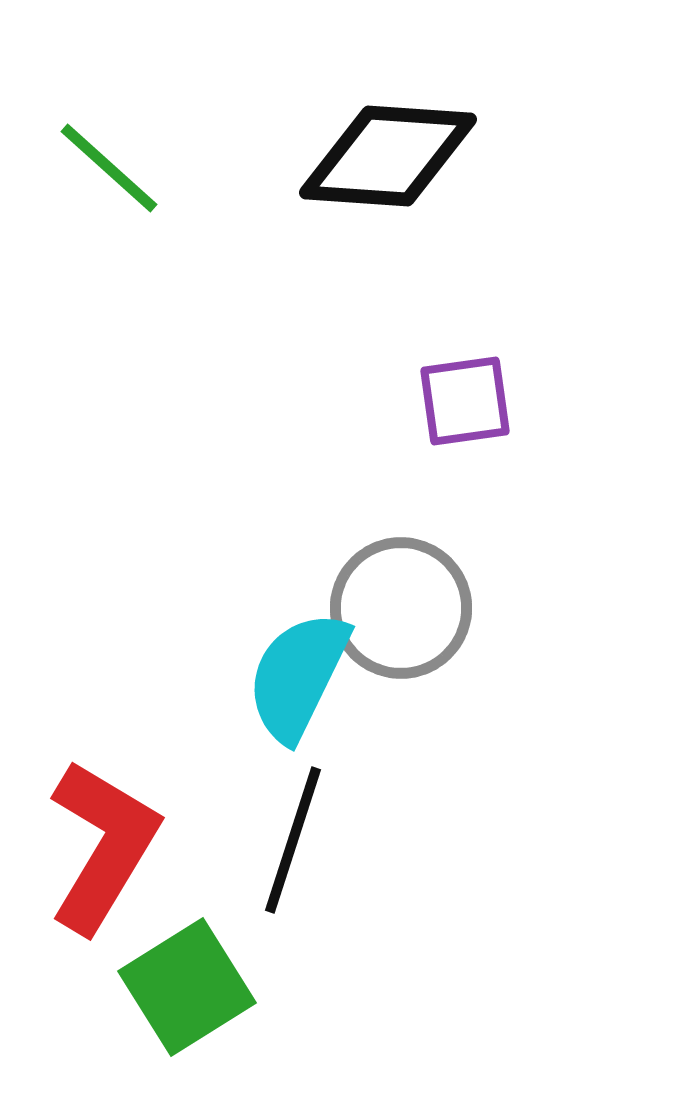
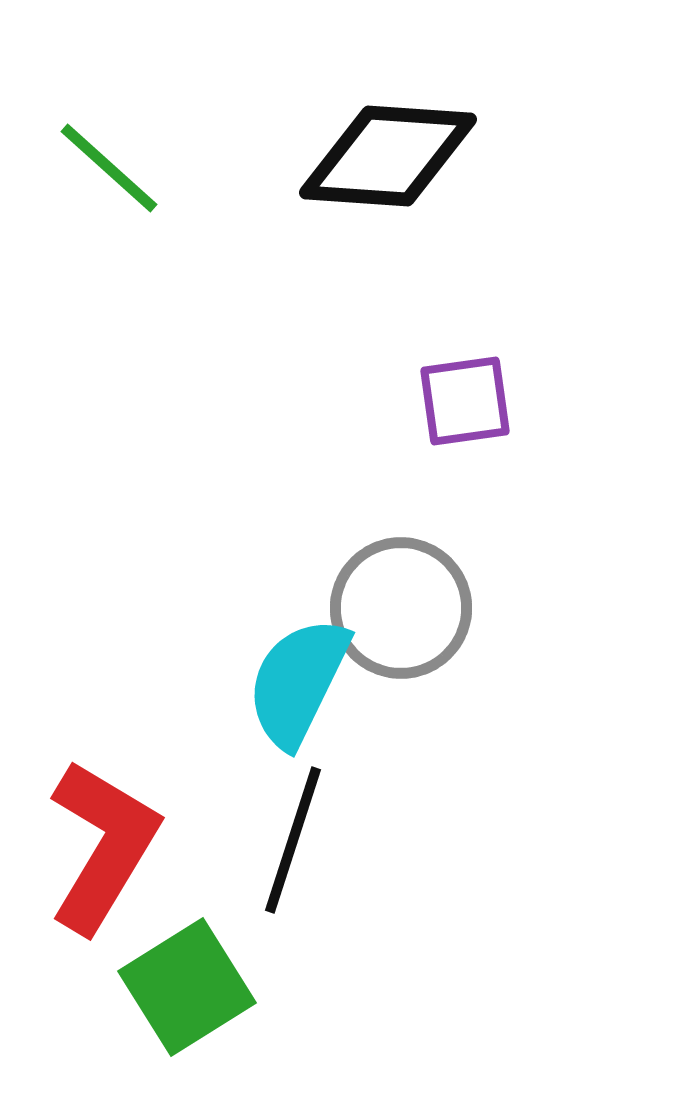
cyan semicircle: moved 6 px down
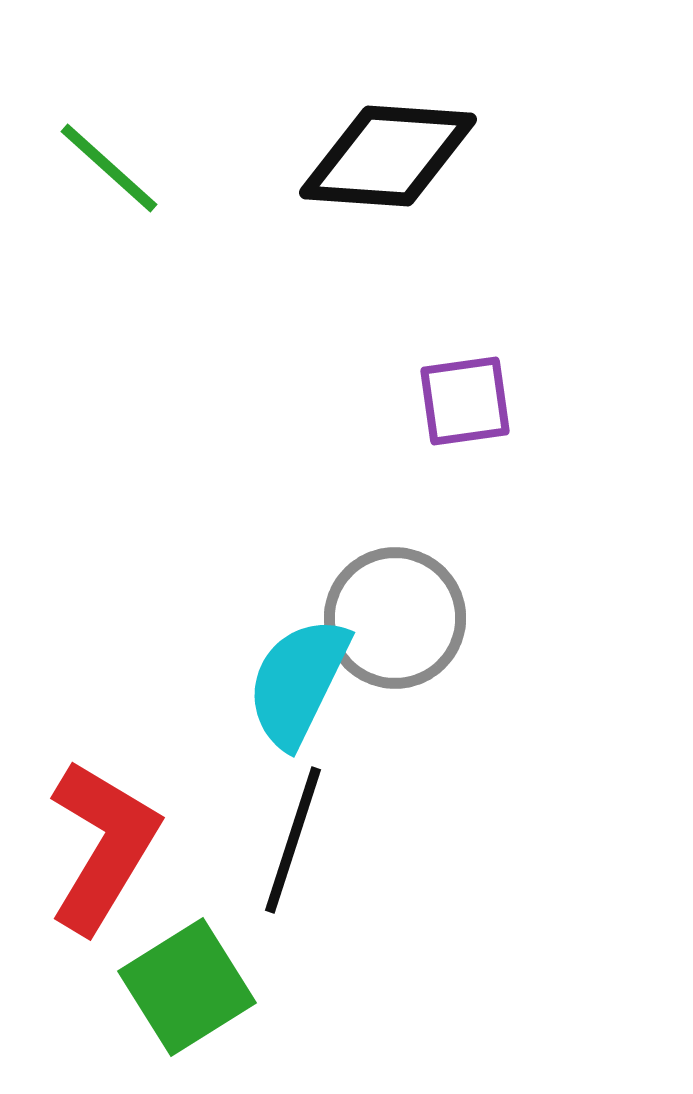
gray circle: moved 6 px left, 10 px down
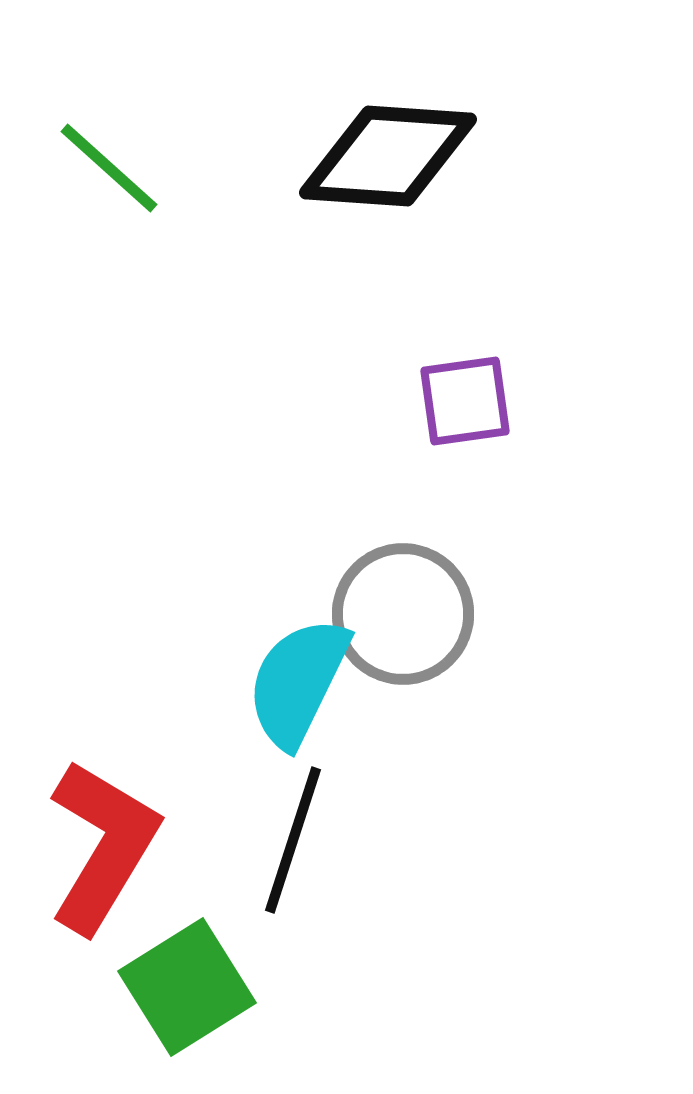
gray circle: moved 8 px right, 4 px up
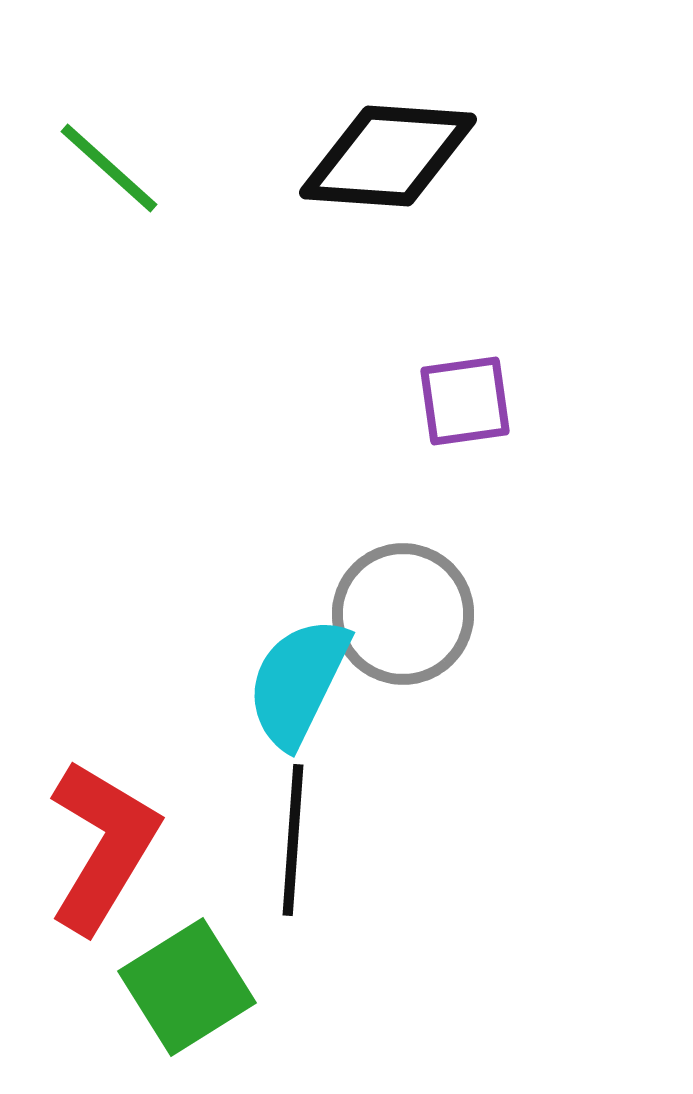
black line: rotated 14 degrees counterclockwise
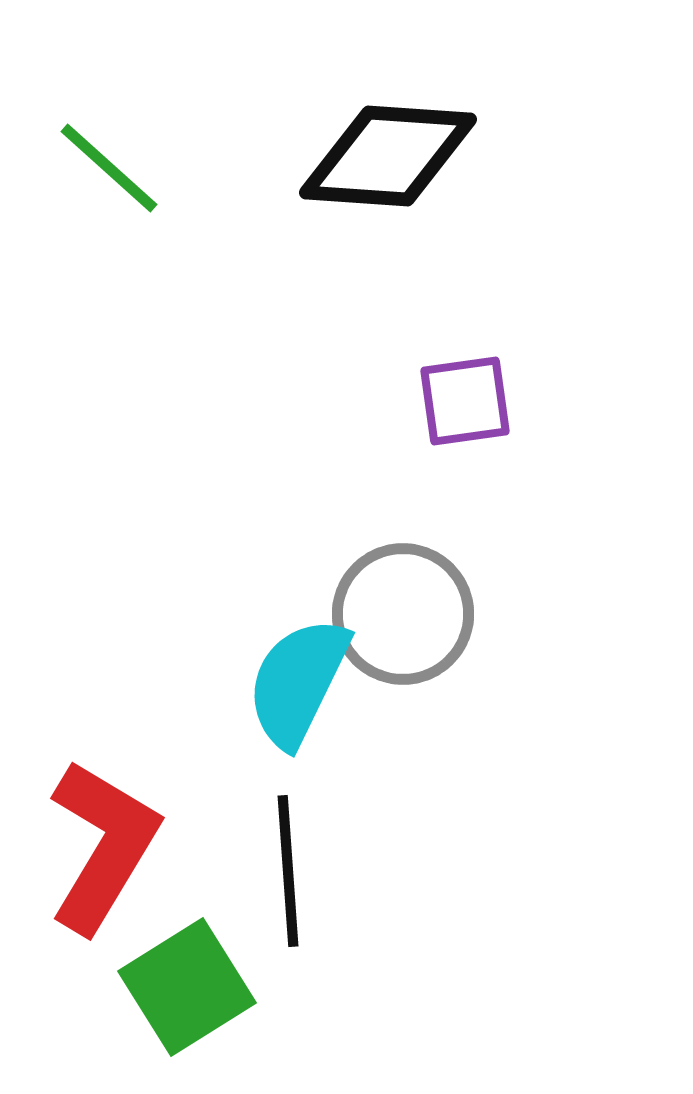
black line: moved 5 px left, 31 px down; rotated 8 degrees counterclockwise
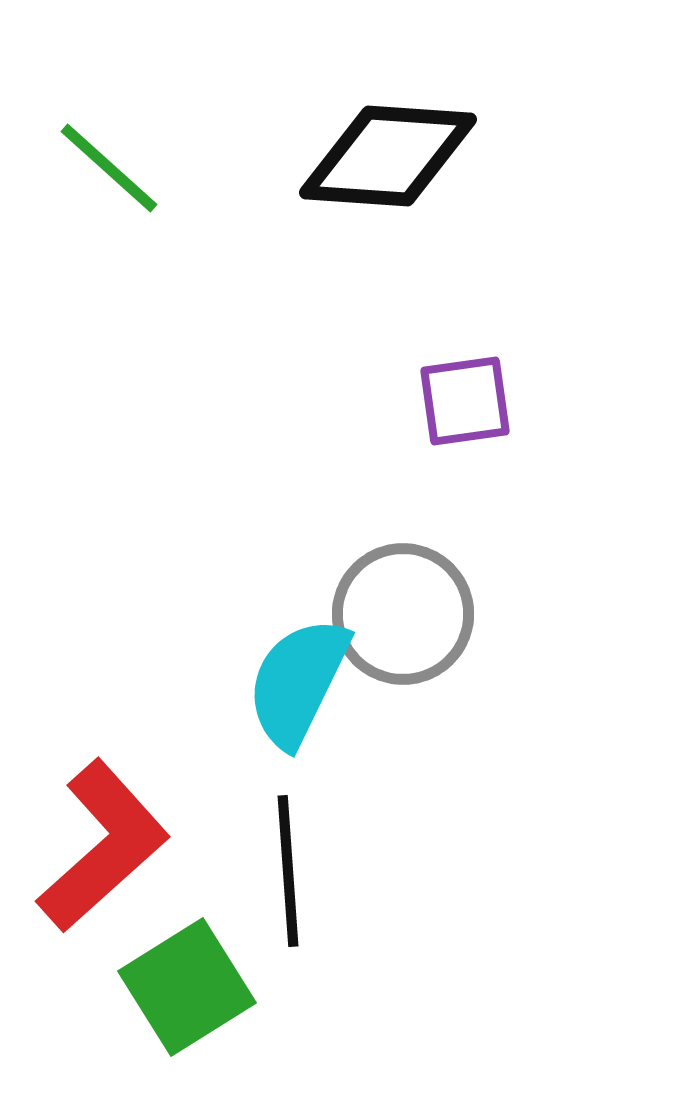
red L-shape: rotated 17 degrees clockwise
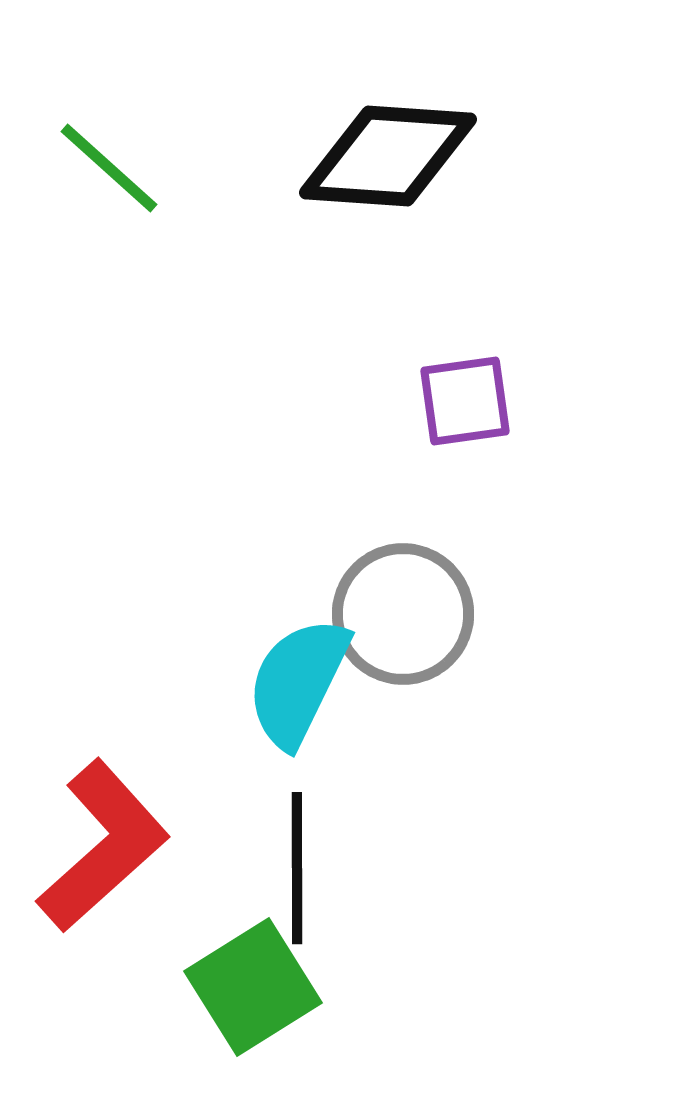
black line: moved 9 px right, 3 px up; rotated 4 degrees clockwise
green square: moved 66 px right
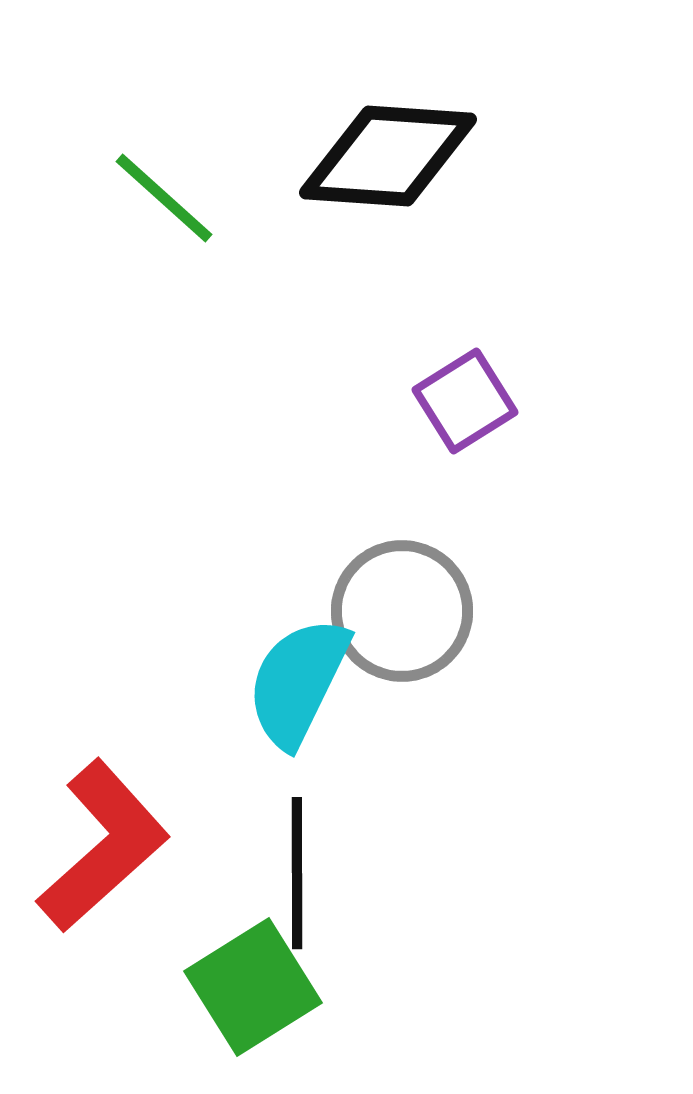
green line: moved 55 px right, 30 px down
purple square: rotated 24 degrees counterclockwise
gray circle: moved 1 px left, 3 px up
black line: moved 5 px down
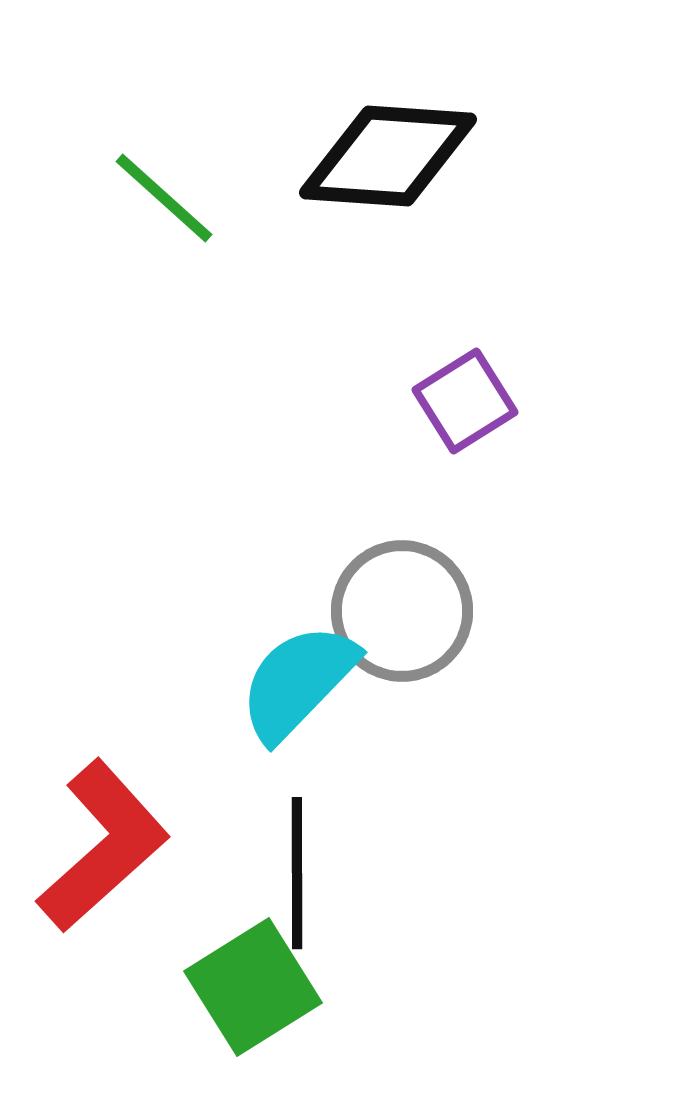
cyan semicircle: rotated 18 degrees clockwise
